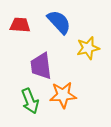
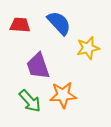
blue semicircle: moved 1 px down
purple trapezoid: moved 3 px left; rotated 12 degrees counterclockwise
green arrow: rotated 20 degrees counterclockwise
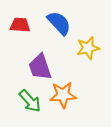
purple trapezoid: moved 2 px right, 1 px down
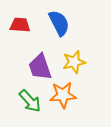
blue semicircle: rotated 16 degrees clockwise
yellow star: moved 14 px left, 14 px down
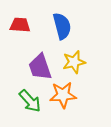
blue semicircle: moved 3 px right, 3 px down; rotated 12 degrees clockwise
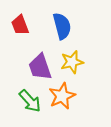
red trapezoid: rotated 115 degrees counterclockwise
yellow star: moved 2 px left
orange star: moved 1 px left, 1 px down; rotated 20 degrees counterclockwise
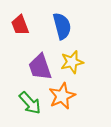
green arrow: moved 2 px down
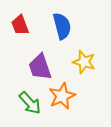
yellow star: moved 12 px right; rotated 30 degrees clockwise
